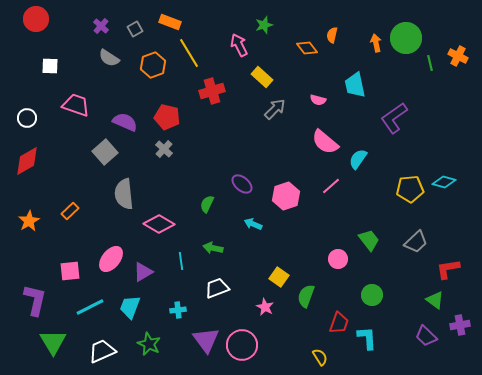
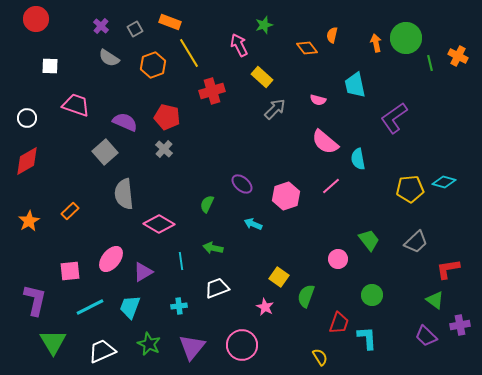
cyan semicircle at (358, 159): rotated 45 degrees counterclockwise
cyan cross at (178, 310): moved 1 px right, 4 px up
purple triangle at (206, 340): moved 14 px left, 7 px down; rotated 16 degrees clockwise
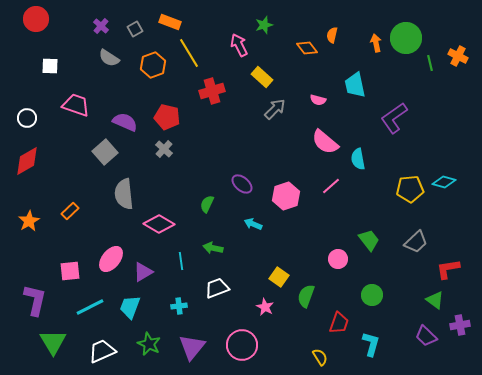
cyan L-shape at (367, 338): moved 4 px right, 6 px down; rotated 20 degrees clockwise
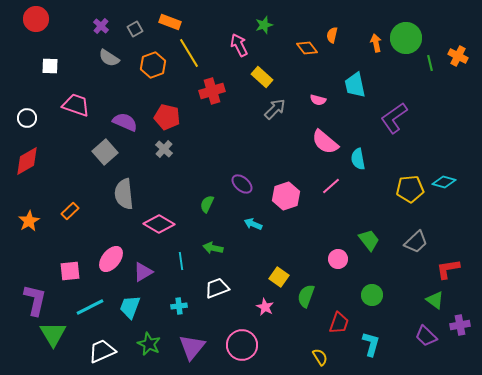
green triangle at (53, 342): moved 8 px up
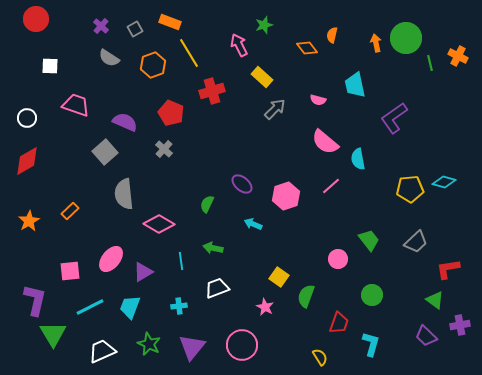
red pentagon at (167, 117): moved 4 px right, 4 px up; rotated 10 degrees clockwise
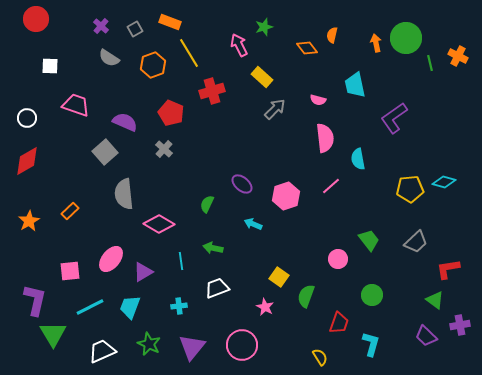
green star at (264, 25): moved 2 px down
pink semicircle at (325, 142): moved 4 px up; rotated 136 degrees counterclockwise
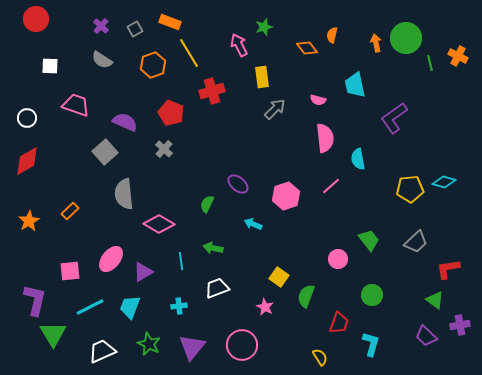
gray semicircle at (109, 58): moved 7 px left, 2 px down
yellow rectangle at (262, 77): rotated 40 degrees clockwise
purple ellipse at (242, 184): moved 4 px left
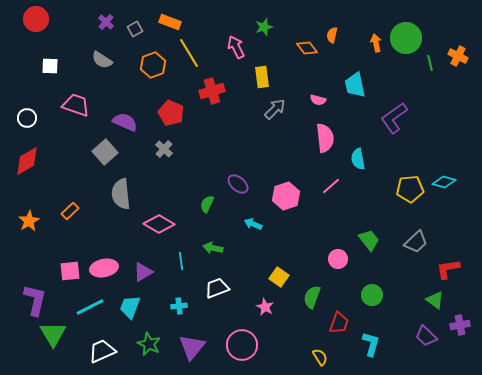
purple cross at (101, 26): moved 5 px right, 4 px up
pink arrow at (239, 45): moved 3 px left, 2 px down
gray semicircle at (124, 194): moved 3 px left
pink ellipse at (111, 259): moved 7 px left, 9 px down; rotated 40 degrees clockwise
green semicircle at (306, 296): moved 6 px right, 1 px down
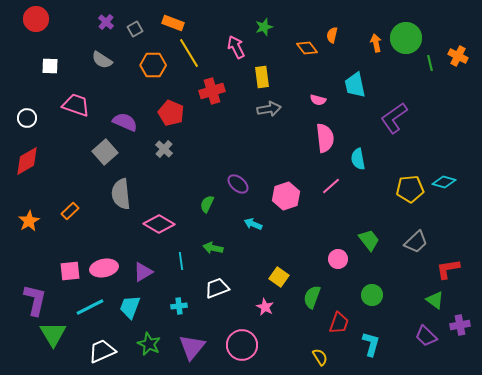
orange rectangle at (170, 22): moved 3 px right, 1 px down
orange hexagon at (153, 65): rotated 20 degrees clockwise
gray arrow at (275, 109): moved 6 px left; rotated 35 degrees clockwise
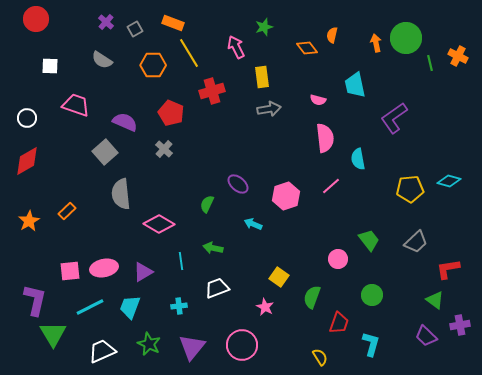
cyan diamond at (444, 182): moved 5 px right, 1 px up
orange rectangle at (70, 211): moved 3 px left
